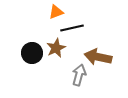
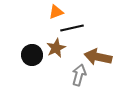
black circle: moved 2 px down
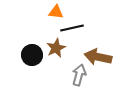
orange triangle: rotated 28 degrees clockwise
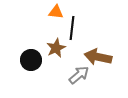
black line: rotated 70 degrees counterclockwise
black circle: moved 1 px left, 5 px down
gray arrow: rotated 35 degrees clockwise
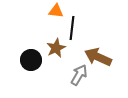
orange triangle: moved 1 px up
brown arrow: rotated 12 degrees clockwise
gray arrow: rotated 20 degrees counterclockwise
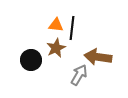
orange triangle: moved 14 px down
brown arrow: rotated 16 degrees counterclockwise
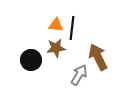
brown star: rotated 18 degrees clockwise
brown arrow: rotated 56 degrees clockwise
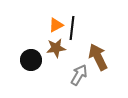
orange triangle: rotated 35 degrees counterclockwise
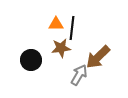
orange triangle: moved 1 px up; rotated 28 degrees clockwise
brown star: moved 5 px right
brown arrow: rotated 108 degrees counterclockwise
